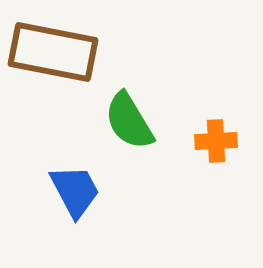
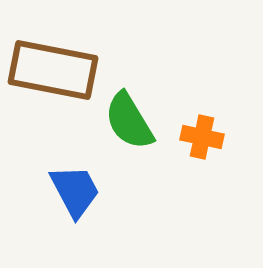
brown rectangle: moved 18 px down
orange cross: moved 14 px left, 4 px up; rotated 15 degrees clockwise
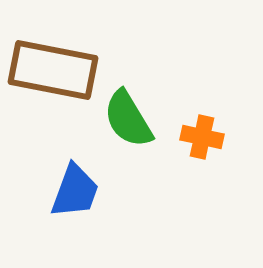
green semicircle: moved 1 px left, 2 px up
blue trapezoid: rotated 48 degrees clockwise
